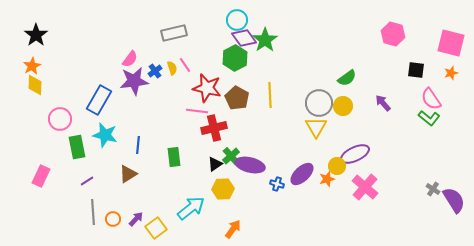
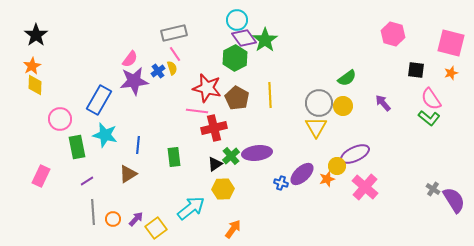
pink line at (185, 65): moved 10 px left, 11 px up
blue cross at (155, 71): moved 3 px right
purple ellipse at (250, 165): moved 7 px right, 12 px up; rotated 20 degrees counterclockwise
blue cross at (277, 184): moved 4 px right, 1 px up
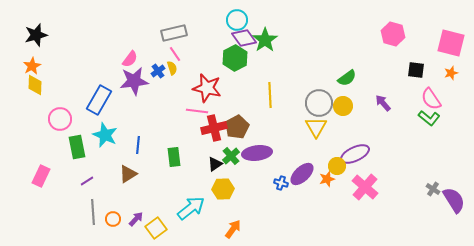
black star at (36, 35): rotated 20 degrees clockwise
brown pentagon at (237, 98): moved 29 px down; rotated 15 degrees clockwise
cyan star at (105, 135): rotated 10 degrees clockwise
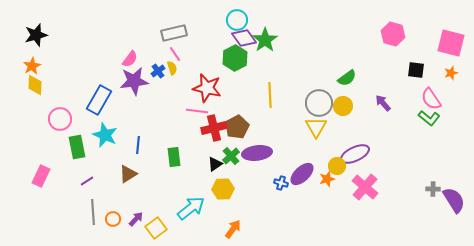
gray cross at (433, 189): rotated 32 degrees counterclockwise
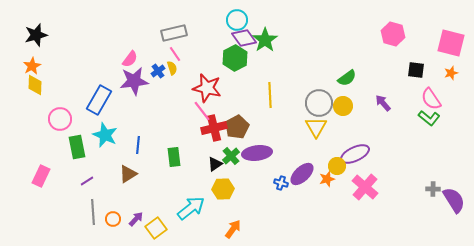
pink line at (197, 111): moved 5 px right; rotated 45 degrees clockwise
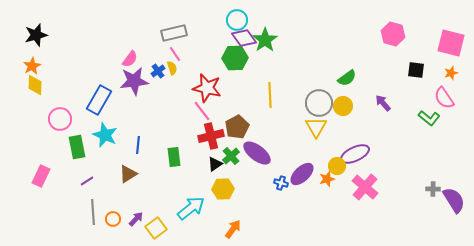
green hexagon at (235, 58): rotated 25 degrees clockwise
pink semicircle at (431, 99): moved 13 px right, 1 px up
red cross at (214, 128): moved 3 px left, 8 px down
purple ellipse at (257, 153): rotated 44 degrees clockwise
